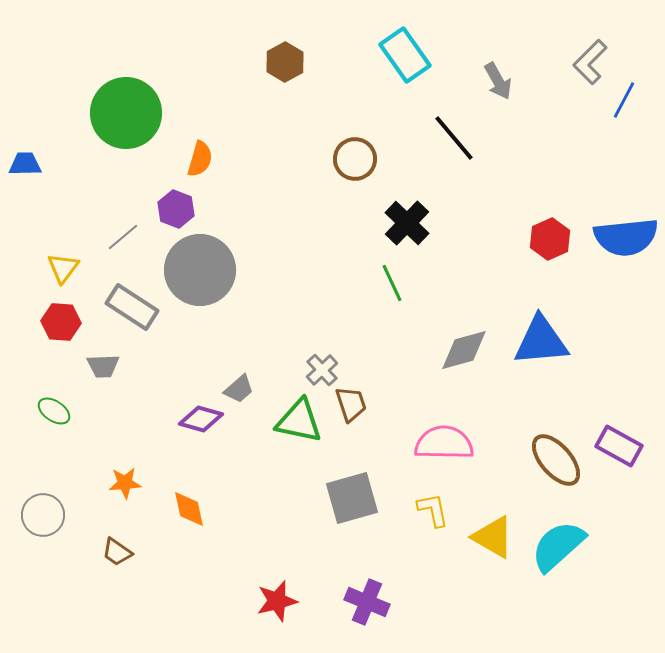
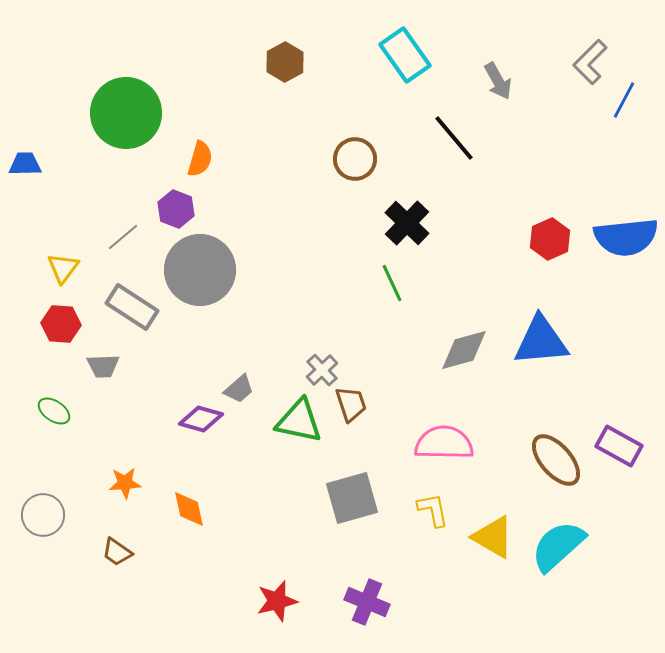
red hexagon at (61, 322): moved 2 px down
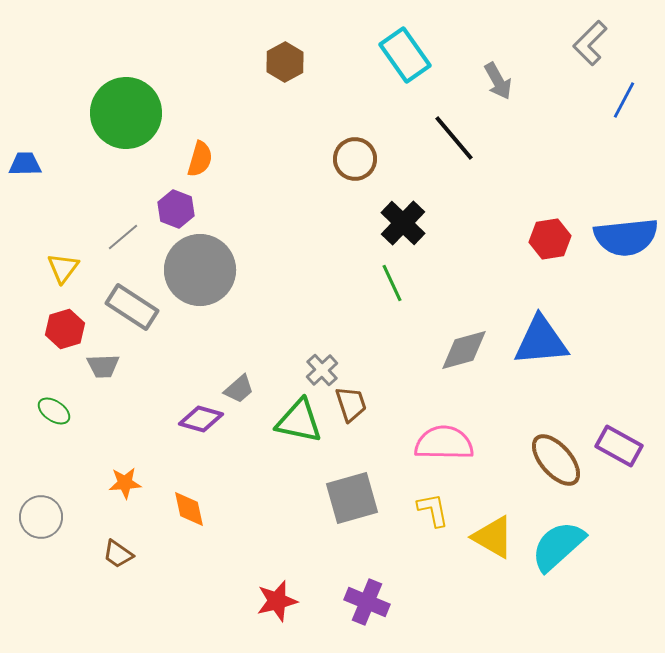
gray L-shape at (590, 62): moved 19 px up
black cross at (407, 223): moved 4 px left
red hexagon at (550, 239): rotated 15 degrees clockwise
red hexagon at (61, 324): moved 4 px right, 5 px down; rotated 21 degrees counterclockwise
gray circle at (43, 515): moved 2 px left, 2 px down
brown trapezoid at (117, 552): moved 1 px right, 2 px down
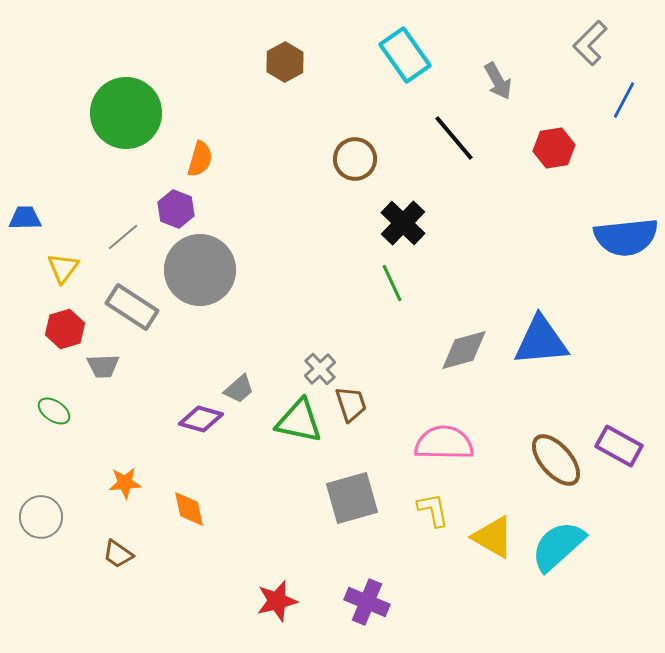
blue trapezoid at (25, 164): moved 54 px down
red hexagon at (550, 239): moved 4 px right, 91 px up
gray cross at (322, 370): moved 2 px left, 1 px up
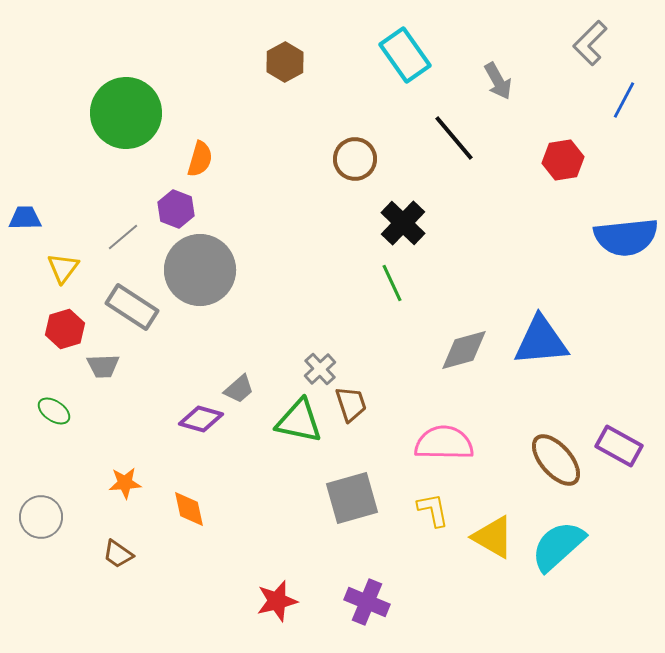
red hexagon at (554, 148): moved 9 px right, 12 px down
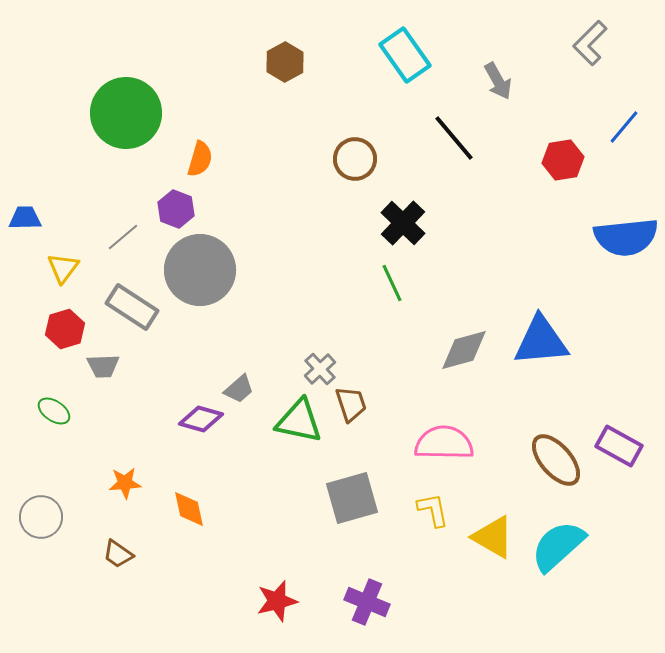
blue line at (624, 100): moved 27 px down; rotated 12 degrees clockwise
